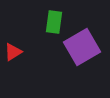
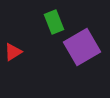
green rectangle: rotated 30 degrees counterclockwise
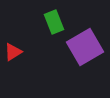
purple square: moved 3 px right
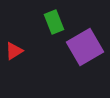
red triangle: moved 1 px right, 1 px up
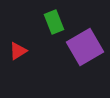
red triangle: moved 4 px right
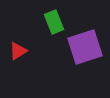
purple square: rotated 12 degrees clockwise
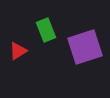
green rectangle: moved 8 px left, 8 px down
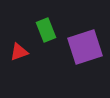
red triangle: moved 1 px right, 1 px down; rotated 12 degrees clockwise
